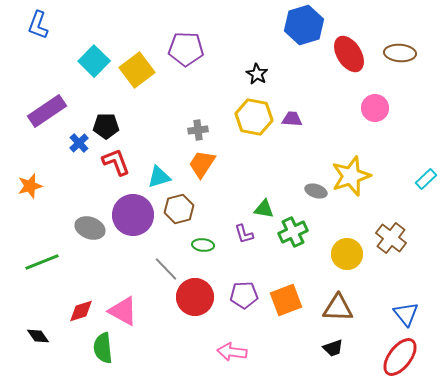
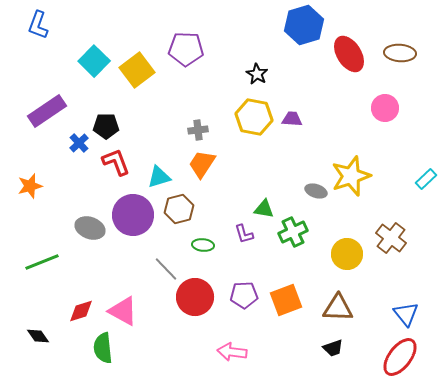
pink circle at (375, 108): moved 10 px right
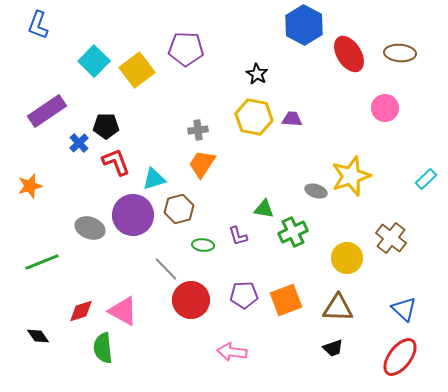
blue hexagon at (304, 25): rotated 15 degrees counterclockwise
cyan triangle at (159, 177): moved 5 px left, 2 px down
purple L-shape at (244, 234): moved 6 px left, 2 px down
yellow circle at (347, 254): moved 4 px down
red circle at (195, 297): moved 4 px left, 3 px down
blue triangle at (406, 314): moved 2 px left, 5 px up; rotated 8 degrees counterclockwise
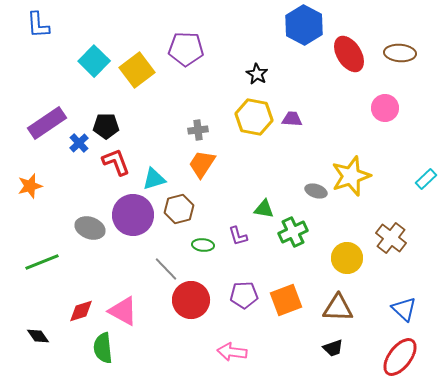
blue L-shape at (38, 25): rotated 24 degrees counterclockwise
purple rectangle at (47, 111): moved 12 px down
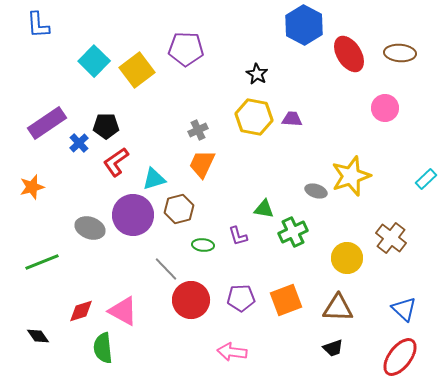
gray cross at (198, 130): rotated 18 degrees counterclockwise
red L-shape at (116, 162): rotated 104 degrees counterclockwise
orange trapezoid at (202, 164): rotated 8 degrees counterclockwise
orange star at (30, 186): moved 2 px right, 1 px down
purple pentagon at (244, 295): moved 3 px left, 3 px down
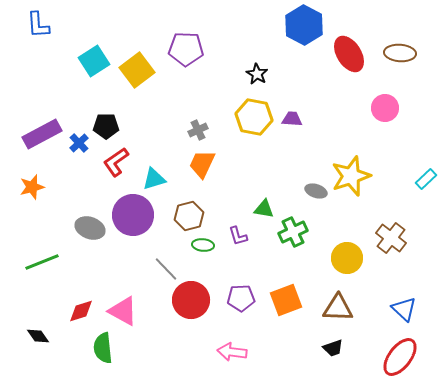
cyan square at (94, 61): rotated 12 degrees clockwise
purple rectangle at (47, 123): moved 5 px left, 11 px down; rotated 6 degrees clockwise
brown hexagon at (179, 209): moved 10 px right, 7 px down
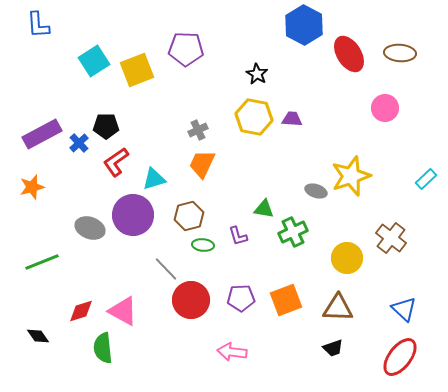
yellow square at (137, 70): rotated 16 degrees clockwise
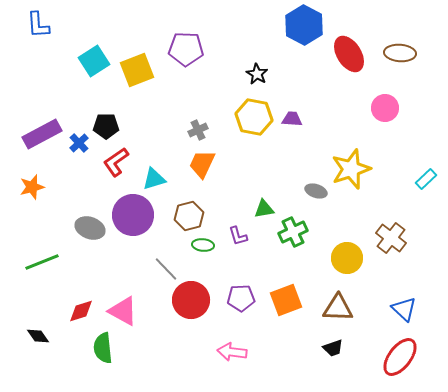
yellow star at (351, 176): moved 7 px up
green triangle at (264, 209): rotated 20 degrees counterclockwise
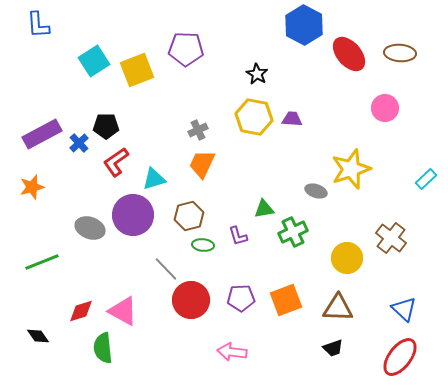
red ellipse at (349, 54): rotated 9 degrees counterclockwise
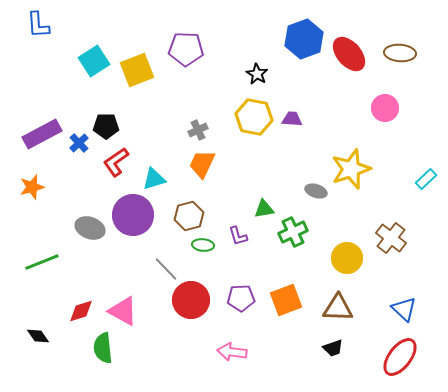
blue hexagon at (304, 25): moved 14 px down; rotated 12 degrees clockwise
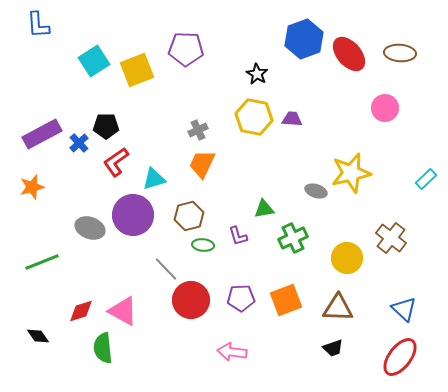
yellow star at (351, 169): moved 4 px down; rotated 6 degrees clockwise
green cross at (293, 232): moved 6 px down
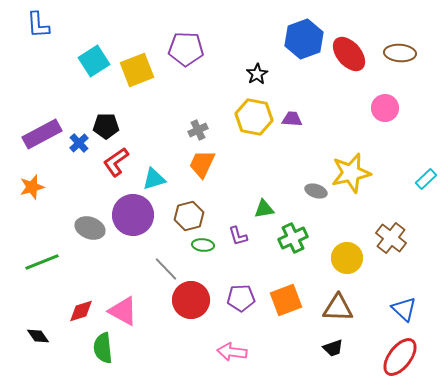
black star at (257, 74): rotated 10 degrees clockwise
